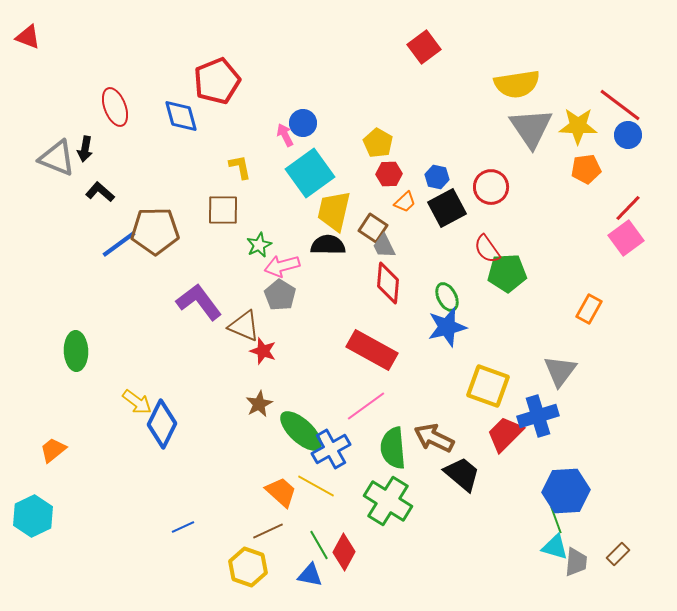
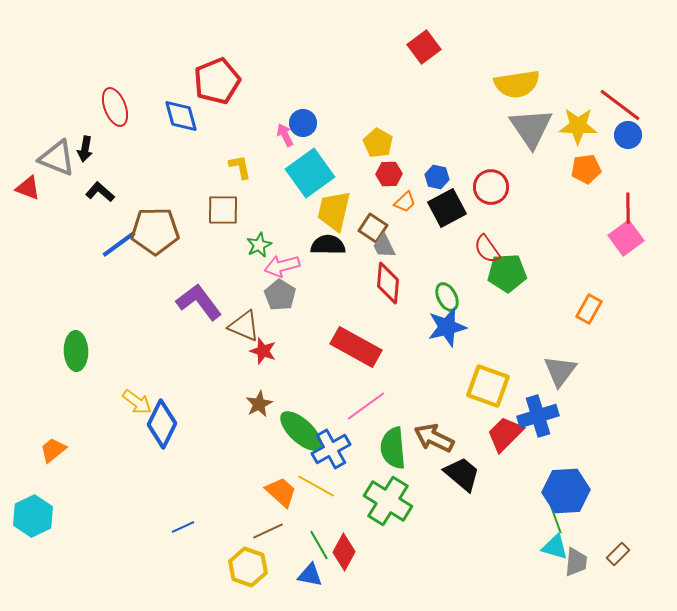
red triangle at (28, 37): moved 151 px down
red line at (628, 208): rotated 44 degrees counterclockwise
red rectangle at (372, 350): moved 16 px left, 3 px up
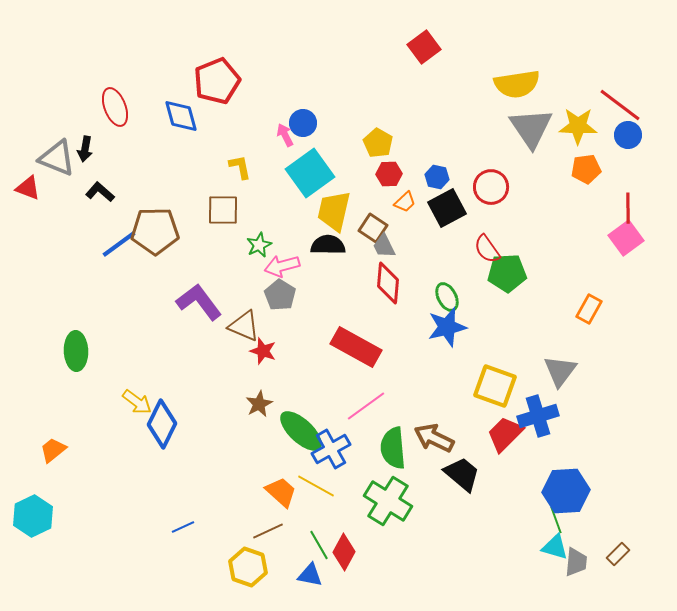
yellow square at (488, 386): moved 7 px right
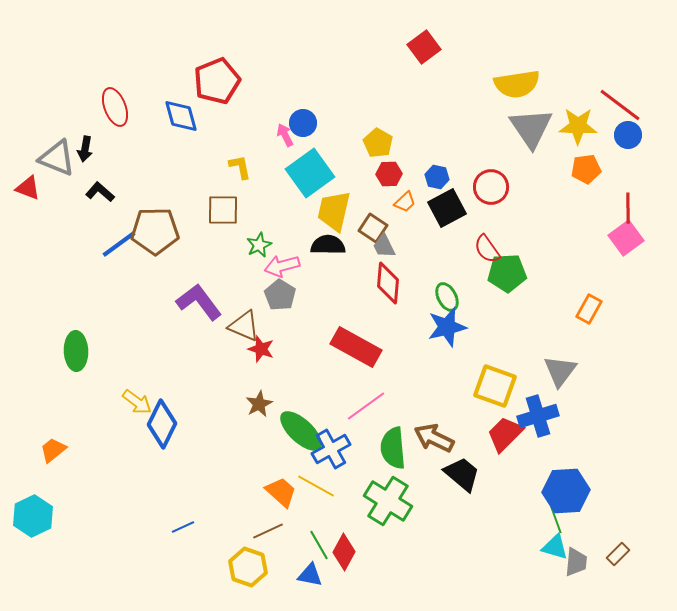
red star at (263, 351): moved 2 px left, 2 px up
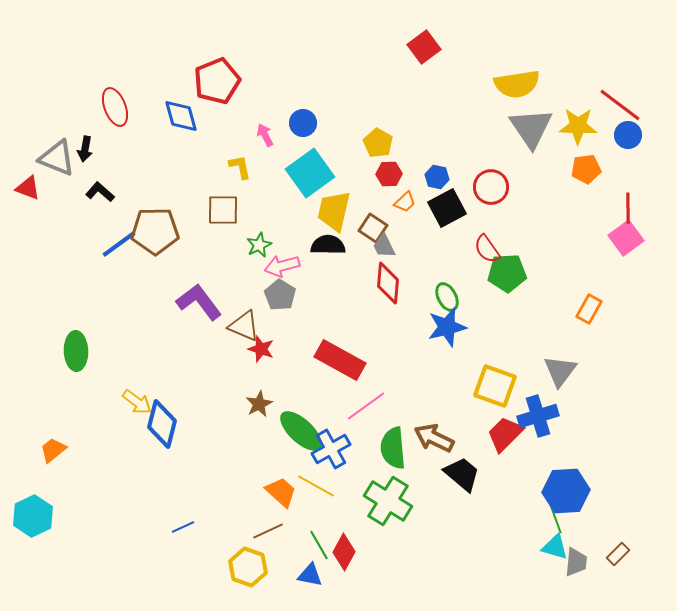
pink arrow at (285, 135): moved 20 px left
red rectangle at (356, 347): moved 16 px left, 13 px down
blue diamond at (162, 424): rotated 12 degrees counterclockwise
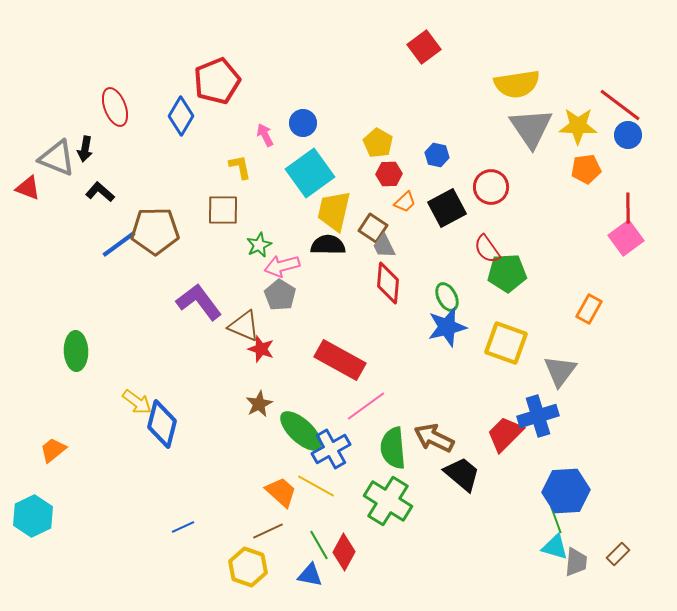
blue diamond at (181, 116): rotated 45 degrees clockwise
blue hexagon at (437, 177): moved 22 px up
yellow square at (495, 386): moved 11 px right, 43 px up
